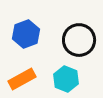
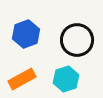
black circle: moved 2 px left
cyan hexagon: rotated 20 degrees clockwise
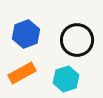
orange rectangle: moved 6 px up
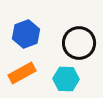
black circle: moved 2 px right, 3 px down
cyan hexagon: rotated 20 degrees clockwise
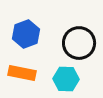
orange rectangle: rotated 40 degrees clockwise
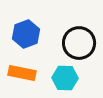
cyan hexagon: moved 1 px left, 1 px up
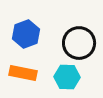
orange rectangle: moved 1 px right
cyan hexagon: moved 2 px right, 1 px up
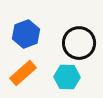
orange rectangle: rotated 52 degrees counterclockwise
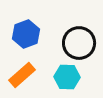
orange rectangle: moved 1 px left, 2 px down
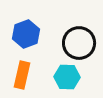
orange rectangle: rotated 36 degrees counterclockwise
